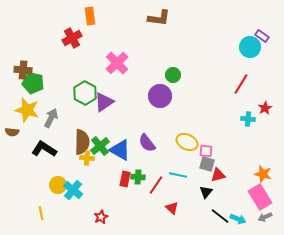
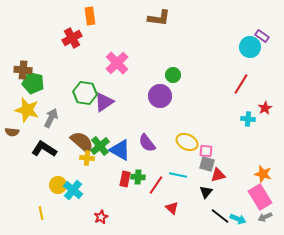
green hexagon at (85, 93): rotated 20 degrees counterclockwise
brown semicircle at (82, 142): rotated 50 degrees counterclockwise
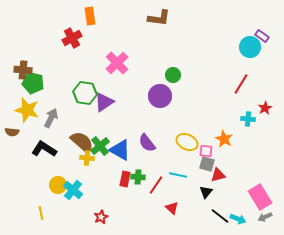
orange star at (263, 174): moved 39 px left, 35 px up; rotated 12 degrees clockwise
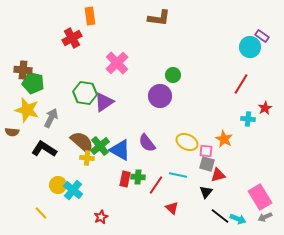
yellow line at (41, 213): rotated 32 degrees counterclockwise
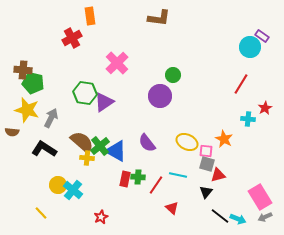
blue triangle at (120, 150): moved 4 px left, 1 px down
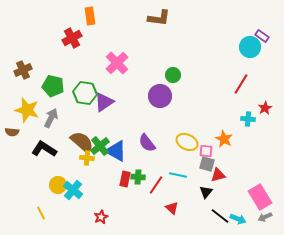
brown cross at (23, 70): rotated 30 degrees counterclockwise
green pentagon at (33, 83): moved 20 px right, 3 px down
yellow line at (41, 213): rotated 16 degrees clockwise
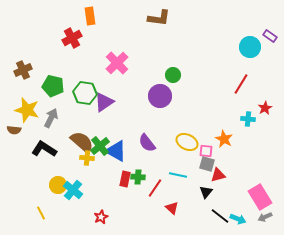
purple rectangle at (262, 36): moved 8 px right
brown semicircle at (12, 132): moved 2 px right, 2 px up
red line at (156, 185): moved 1 px left, 3 px down
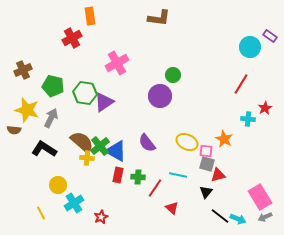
pink cross at (117, 63): rotated 15 degrees clockwise
red rectangle at (125, 179): moved 7 px left, 4 px up
cyan cross at (73, 190): moved 1 px right, 13 px down; rotated 18 degrees clockwise
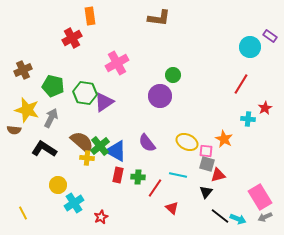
yellow line at (41, 213): moved 18 px left
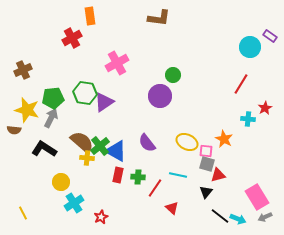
green pentagon at (53, 86): moved 12 px down; rotated 20 degrees counterclockwise
yellow circle at (58, 185): moved 3 px right, 3 px up
pink rectangle at (260, 197): moved 3 px left
